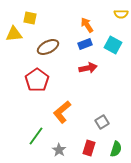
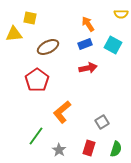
orange arrow: moved 1 px right, 1 px up
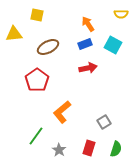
yellow square: moved 7 px right, 3 px up
gray square: moved 2 px right
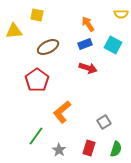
yellow triangle: moved 3 px up
red arrow: rotated 30 degrees clockwise
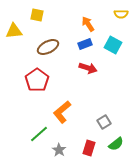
green line: moved 3 px right, 2 px up; rotated 12 degrees clockwise
green semicircle: moved 5 px up; rotated 35 degrees clockwise
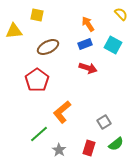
yellow semicircle: rotated 136 degrees counterclockwise
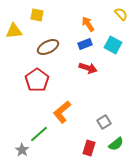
gray star: moved 37 px left
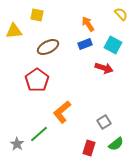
red arrow: moved 16 px right
gray star: moved 5 px left, 6 px up
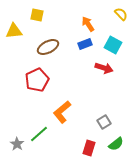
red pentagon: rotated 10 degrees clockwise
